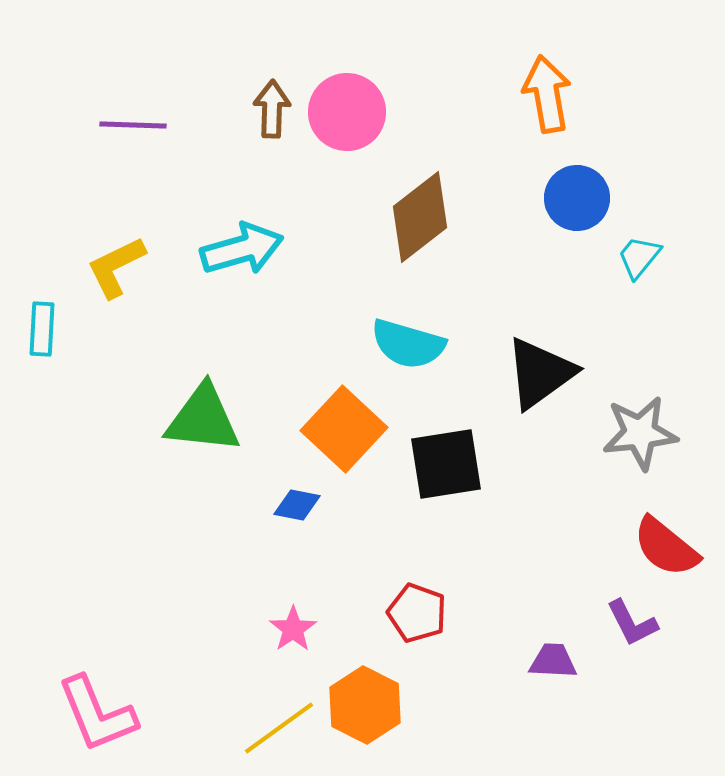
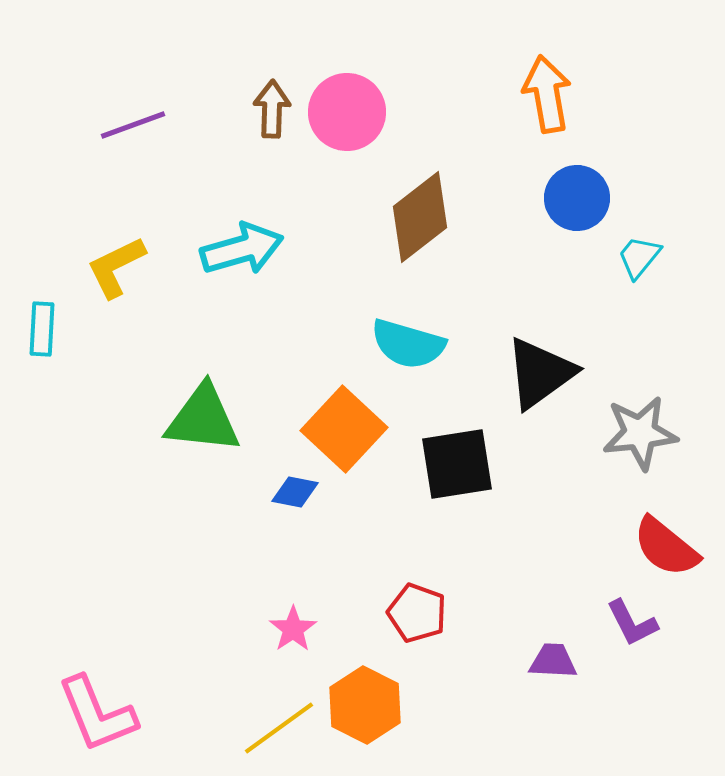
purple line: rotated 22 degrees counterclockwise
black square: moved 11 px right
blue diamond: moved 2 px left, 13 px up
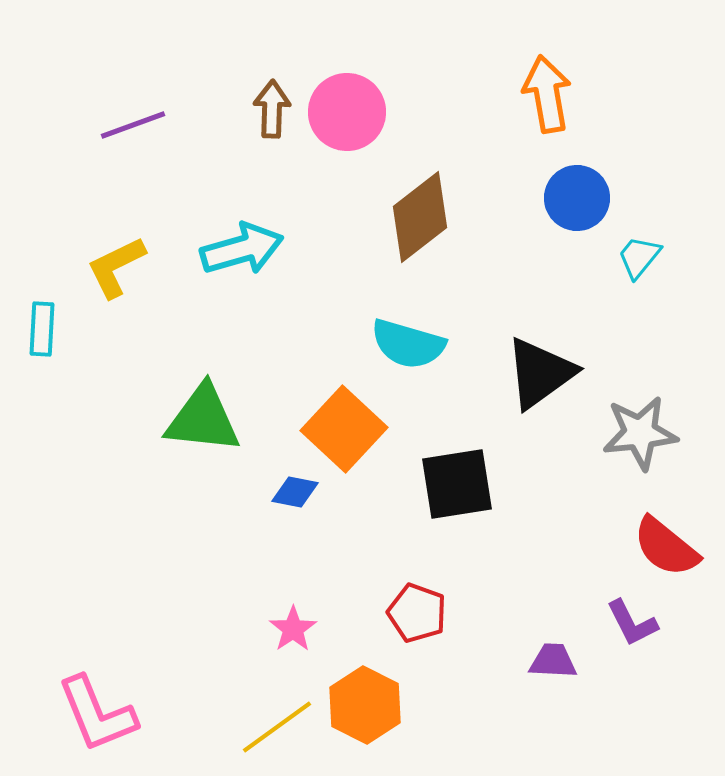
black square: moved 20 px down
yellow line: moved 2 px left, 1 px up
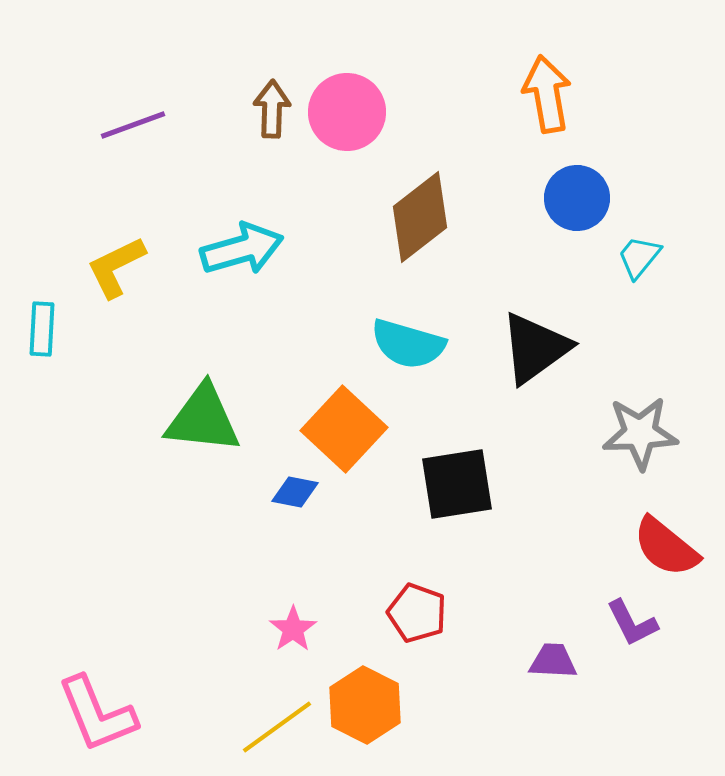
black triangle: moved 5 px left, 25 px up
gray star: rotated 4 degrees clockwise
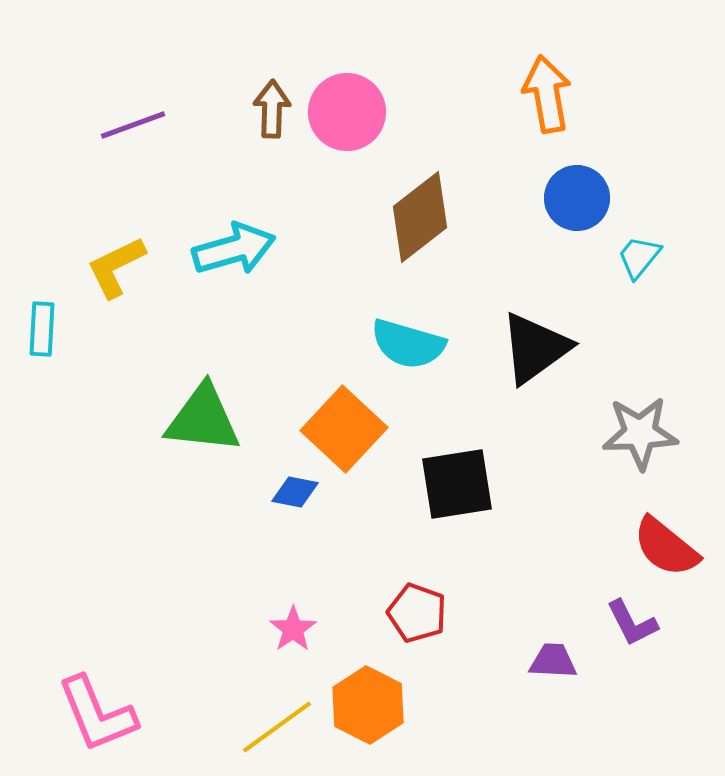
cyan arrow: moved 8 px left
orange hexagon: moved 3 px right
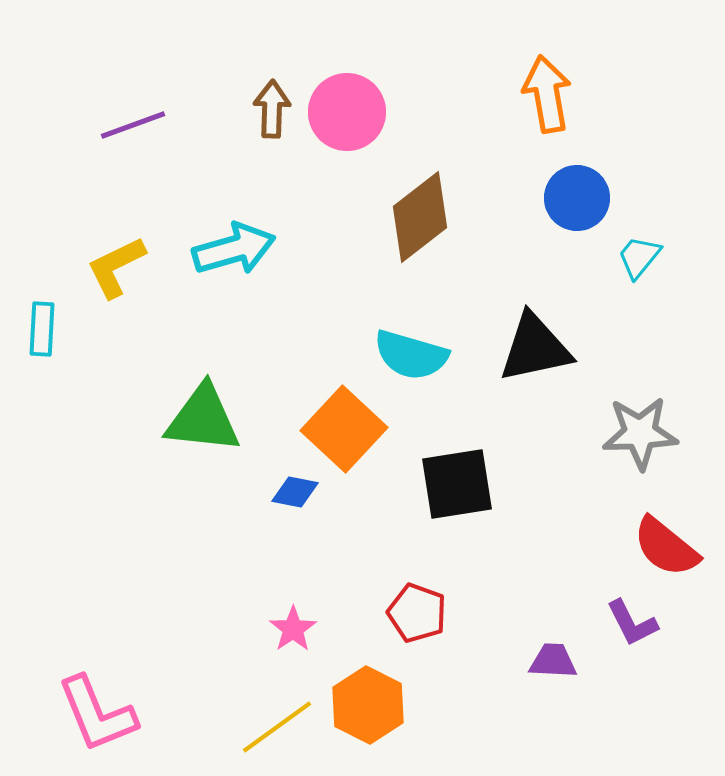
cyan semicircle: moved 3 px right, 11 px down
black triangle: rotated 24 degrees clockwise
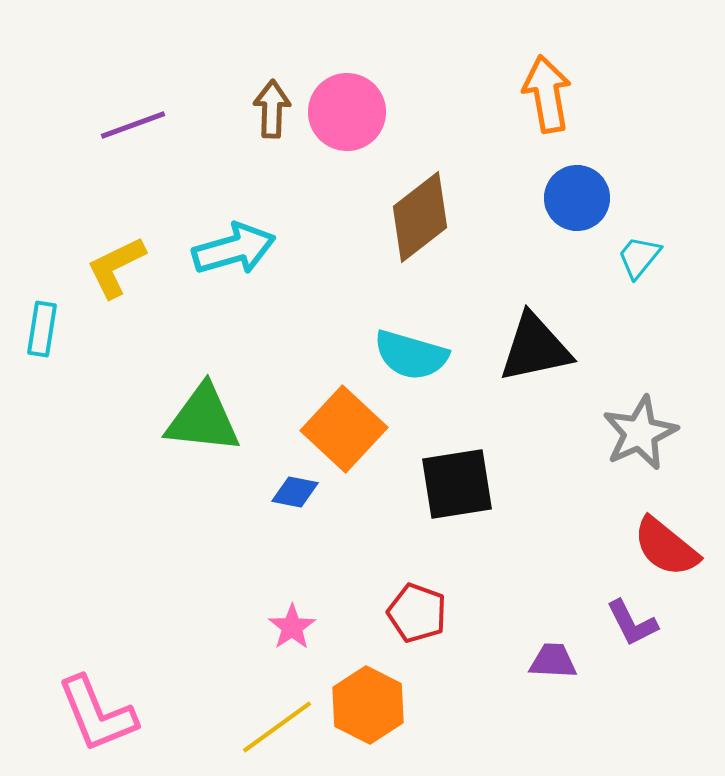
cyan rectangle: rotated 6 degrees clockwise
gray star: rotated 22 degrees counterclockwise
pink star: moved 1 px left, 2 px up
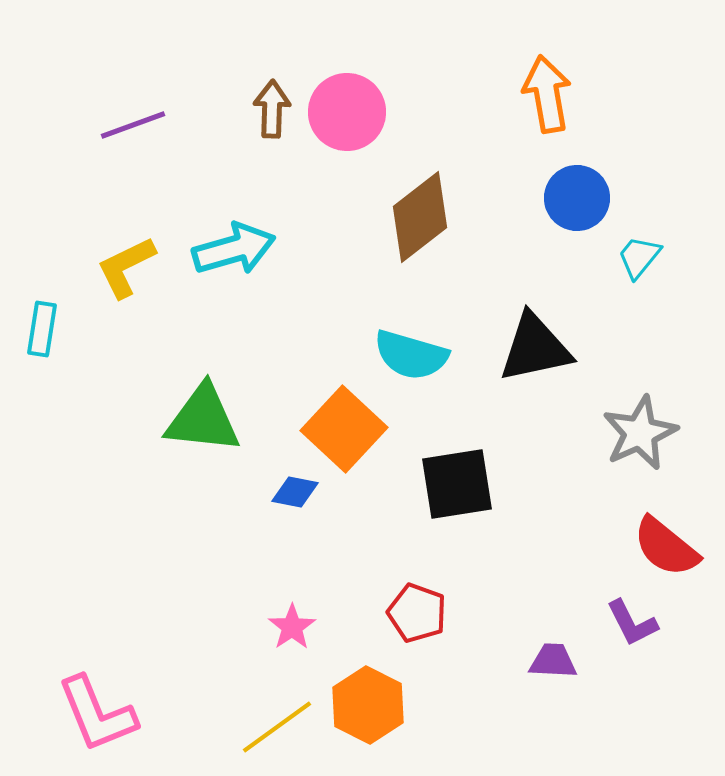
yellow L-shape: moved 10 px right
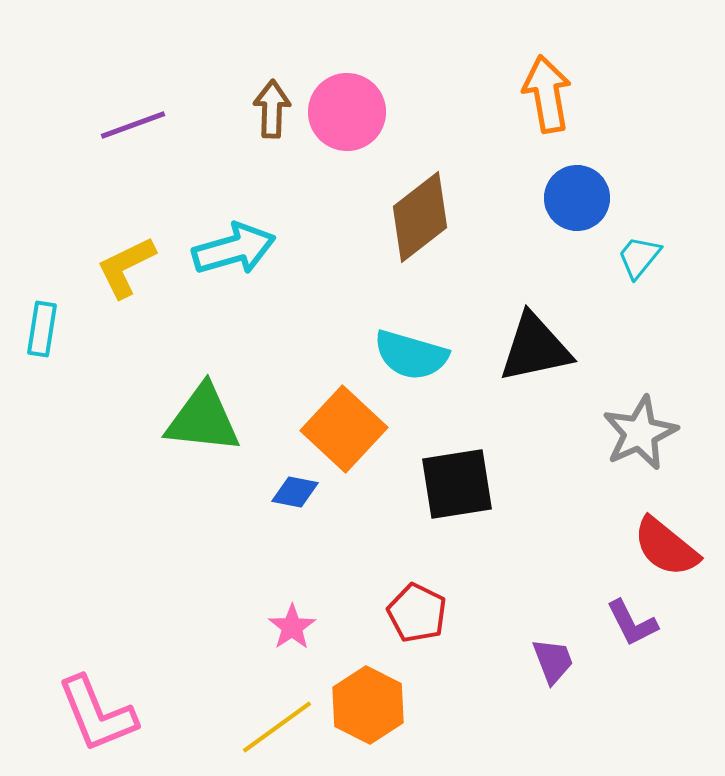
red pentagon: rotated 6 degrees clockwise
purple trapezoid: rotated 66 degrees clockwise
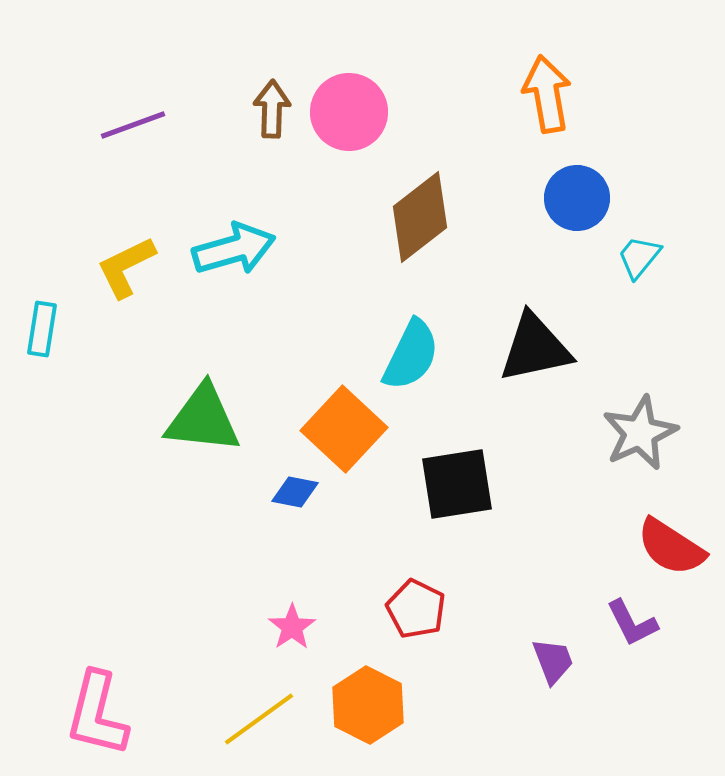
pink circle: moved 2 px right
cyan semicircle: rotated 80 degrees counterclockwise
red semicircle: moved 5 px right; rotated 6 degrees counterclockwise
red pentagon: moved 1 px left, 4 px up
pink L-shape: rotated 36 degrees clockwise
yellow line: moved 18 px left, 8 px up
